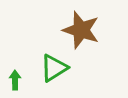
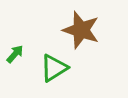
green arrow: moved 26 px up; rotated 42 degrees clockwise
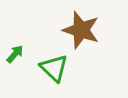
green triangle: rotated 44 degrees counterclockwise
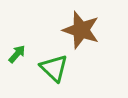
green arrow: moved 2 px right
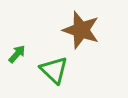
green triangle: moved 2 px down
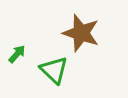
brown star: moved 3 px down
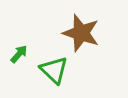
green arrow: moved 2 px right
